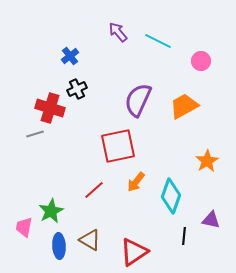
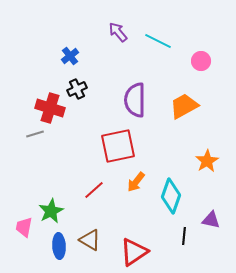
purple semicircle: moved 3 px left; rotated 24 degrees counterclockwise
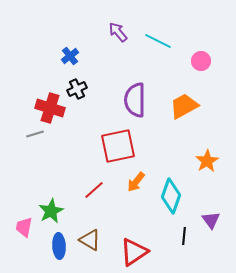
purple triangle: rotated 42 degrees clockwise
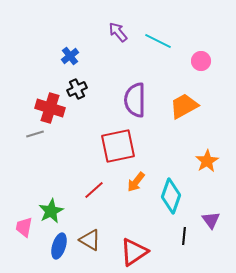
blue ellipse: rotated 20 degrees clockwise
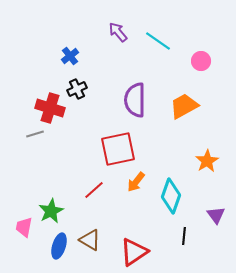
cyan line: rotated 8 degrees clockwise
red square: moved 3 px down
purple triangle: moved 5 px right, 5 px up
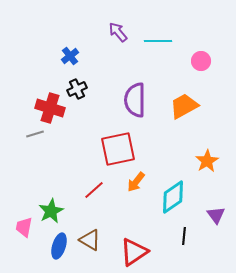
cyan line: rotated 36 degrees counterclockwise
cyan diamond: moved 2 px right, 1 px down; rotated 36 degrees clockwise
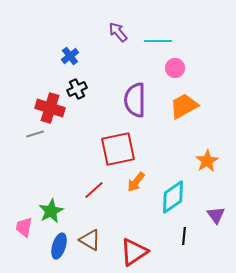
pink circle: moved 26 px left, 7 px down
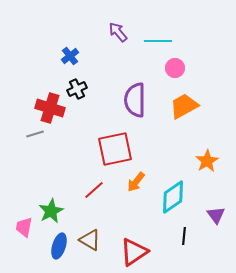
red square: moved 3 px left
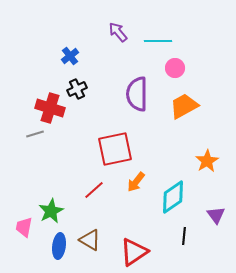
purple semicircle: moved 2 px right, 6 px up
blue ellipse: rotated 10 degrees counterclockwise
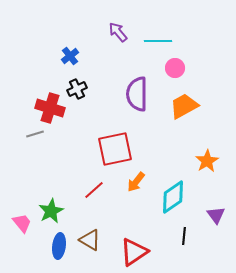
pink trapezoid: moved 2 px left, 4 px up; rotated 130 degrees clockwise
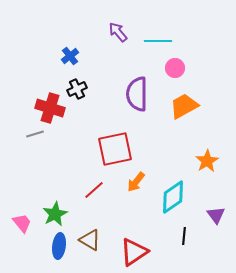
green star: moved 4 px right, 3 px down
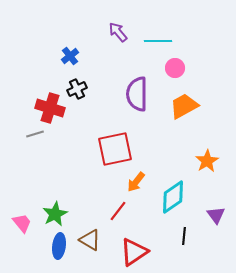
red line: moved 24 px right, 21 px down; rotated 10 degrees counterclockwise
